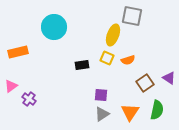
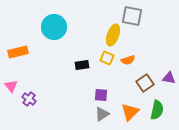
purple triangle: rotated 24 degrees counterclockwise
pink triangle: rotated 32 degrees counterclockwise
orange triangle: rotated 12 degrees clockwise
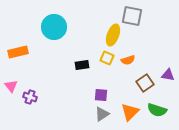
purple triangle: moved 1 px left, 3 px up
purple cross: moved 1 px right, 2 px up; rotated 16 degrees counterclockwise
green semicircle: rotated 96 degrees clockwise
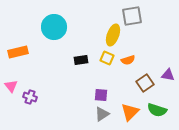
gray square: rotated 20 degrees counterclockwise
black rectangle: moved 1 px left, 5 px up
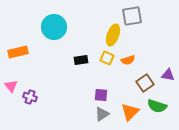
green semicircle: moved 4 px up
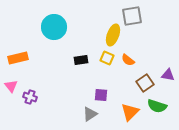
orange rectangle: moved 6 px down
orange semicircle: rotated 56 degrees clockwise
gray triangle: moved 12 px left
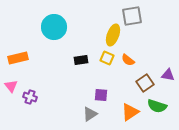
orange triangle: rotated 12 degrees clockwise
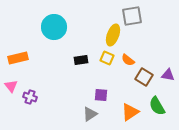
brown square: moved 1 px left, 6 px up; rotated 24 degrees counterclockwise
green semicircle: rotated 42 degrees clockwise
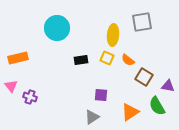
gray square: moved 10 px right, 6 px down
cyan circle: moved 3 px right, 1 px down
yellow ellipse: rotated 15 degrees counterclockwise
purple triangle: moved 11 px down
gray triangle: moved 2 px right, 3 px down
